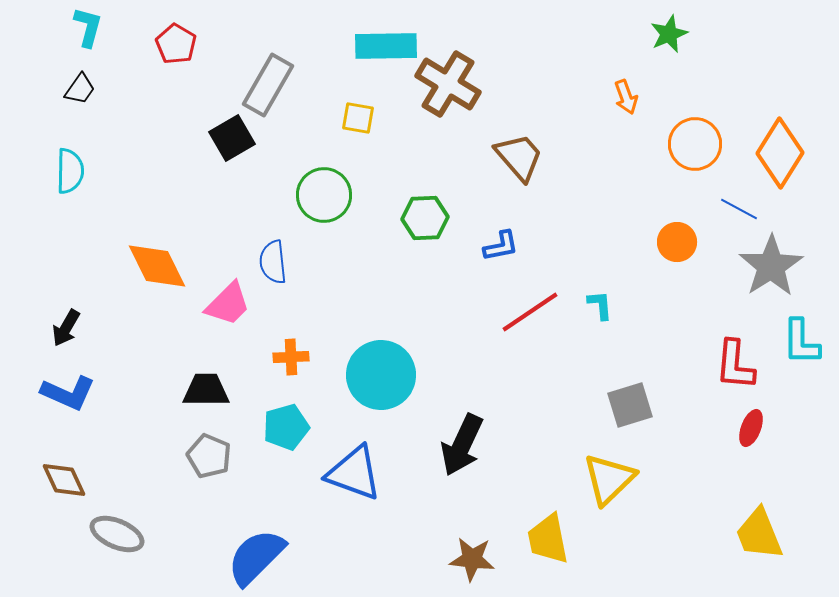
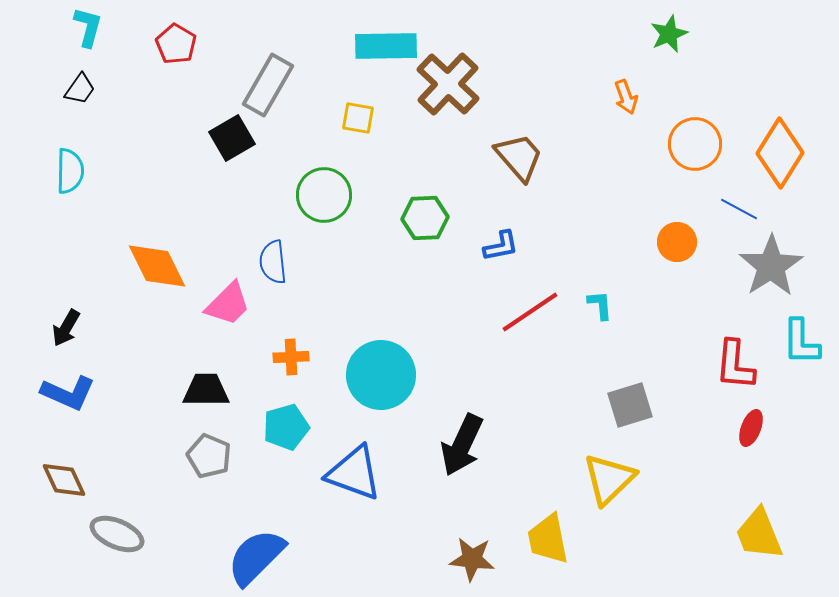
brown cross at (448, 84): rotated 12 degrees clockwise
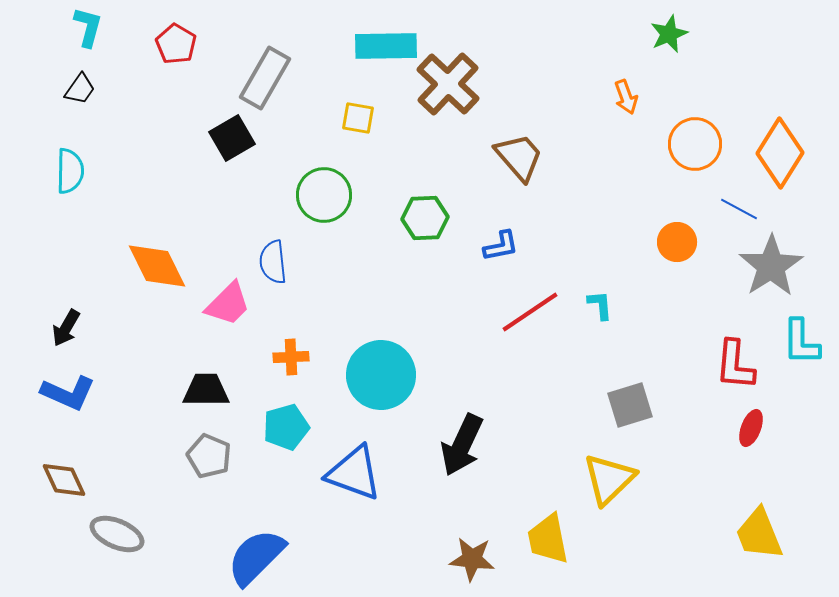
gray rectangle at (268, 85): moved 3 px left, 7 px up
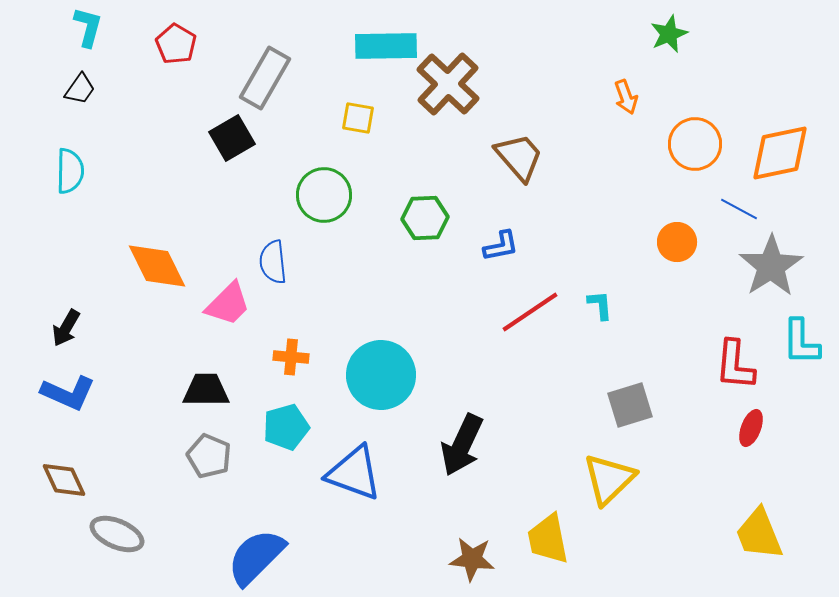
orange diamond at (780, 153): rotated 46 degrees clockwise
orange cross at (291, 357): rotated 8 degrees clockwise
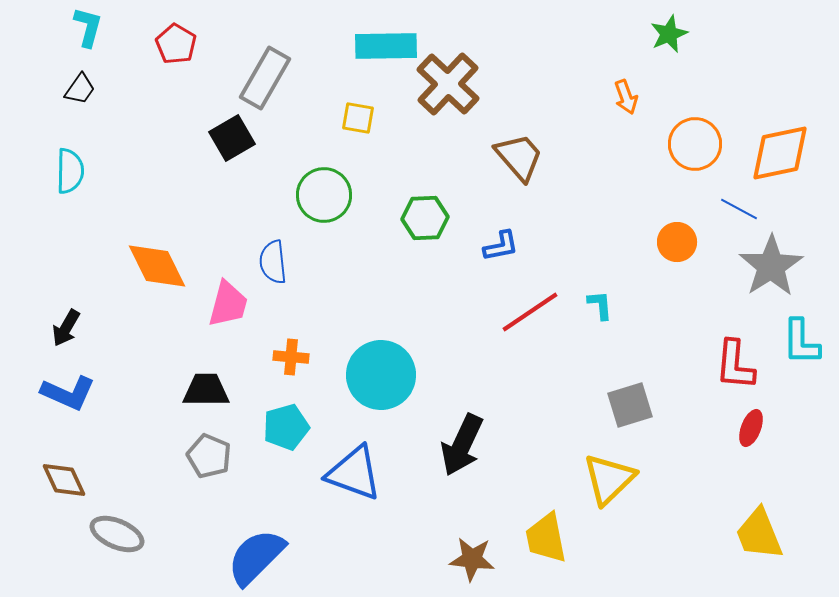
pink trapezoid at (228, 304): rotated 30 degrees counterclockwise
yellow trapezoid at (548, 539): moved 2 px left, 1 px up
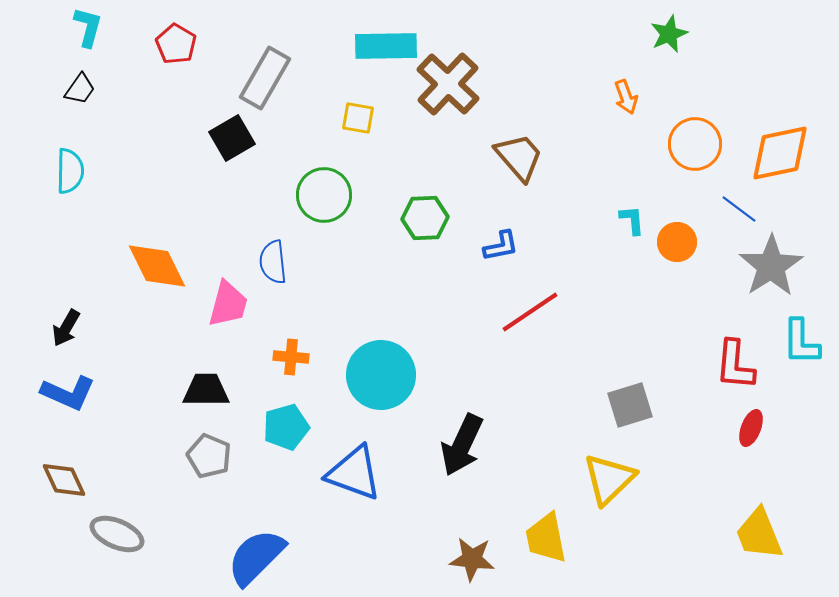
blue line at (739, 209): rotated 9 degrees clockwise
cyan L-shape at (600, 305): moved 32 px right, 85 px up
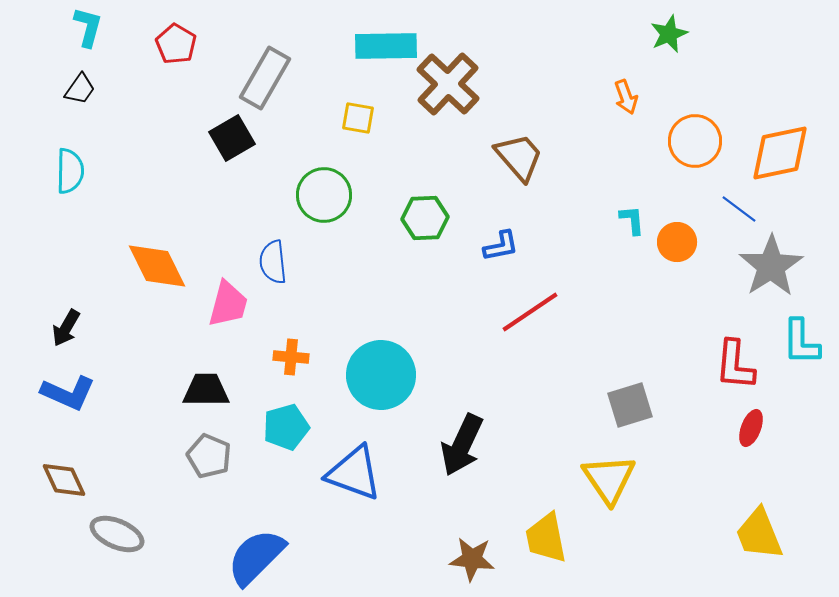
orange circle at (695, 144): moved 3 px up
yellow triangle at (609, 479): rotated 20 degrees counterclockwise
